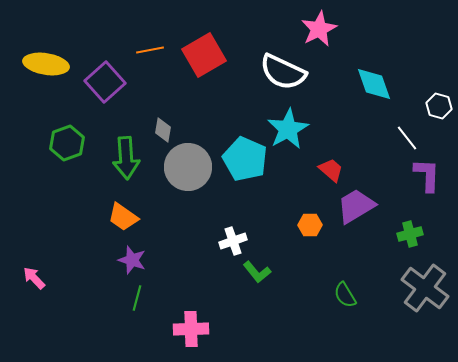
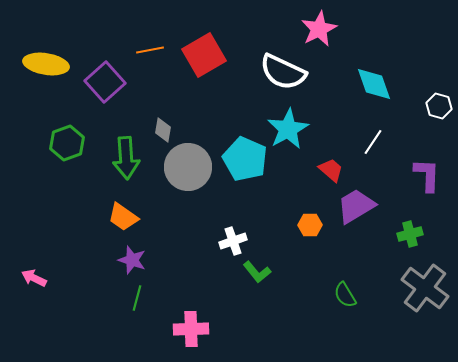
white line: moved 34 px left, 4 px down; rotated 72 degrees clockwise
pink arrow: rotated 20 degrees counterclockwise
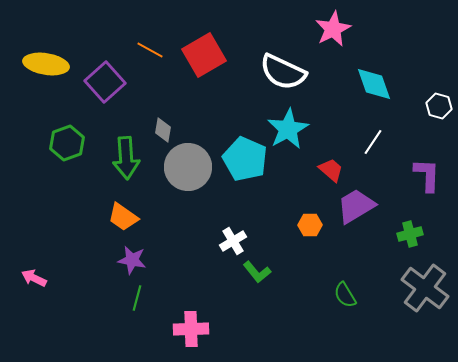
pink star: moved 14 px right
orange line: rotated 40 degrees clockwise
white cross: rotated 12 degrees counterclockwise
purple star: rotated 8 degrees counterclockwise
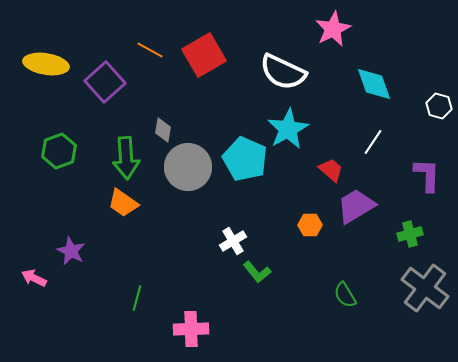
green hexagon: moved 8 px left, 8 px down
orange trapezoid: moved 14 px up
purple star: moved 61 px left, 9 px up; rotated 16 degrees clockwise
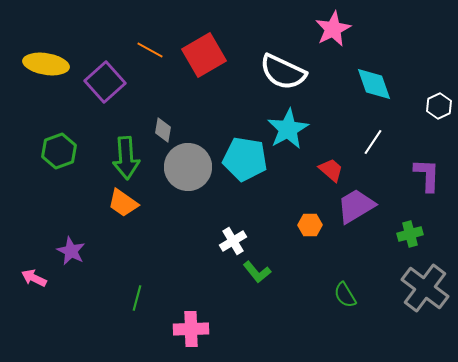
white hexagon: rotated 20 degrees clockwise
cyan pentagon: rotated 15 degrees counterclockwise
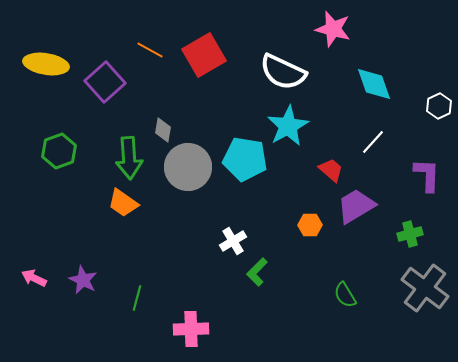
pink star: rotated 30 degrees counterclockwise
cyan star: moved 3 px up
white line: rotated 8 degrees clockwise
green arrow: moved 3 px right
purple star: moved 12 px right, 29 px down
green L-shape: rotated 84 degrees clockwise
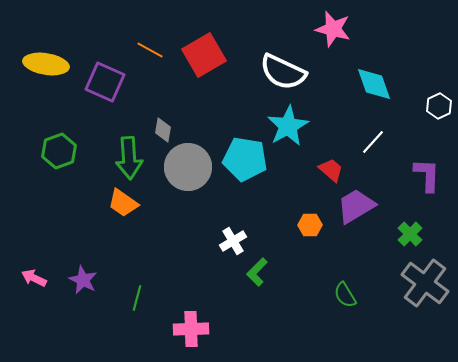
purple square: rotated 24 degrees counterclockwise
green cross: rotated 30 degrees counterclockwise
gray cross: moved 5 px up
